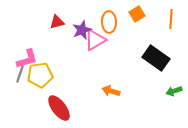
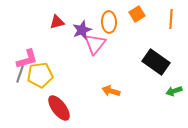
pink triangle: moved 4 px down; rotated 20 degrees counterclockwise
black rectangle: moved 4 px down
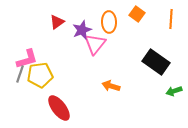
orange square: rotated 21 degrees counterclockwise
red triangle: rotated 21 degrees counterclockwise
orange arrow: moved 5 px up
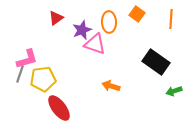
red triangle: moved 1 px left, 4 px up
pink triangle: rotated 50 degrees counterclockwise
yellow pentagon: moved 3 px right, 4 px down
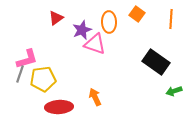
orange arrow: moved 16 px left, 11 px down; rotated 48 degrees clockwise
red ellipse: moved 1 px up; rotated 56 degrees counterclockwise
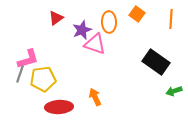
pink L-shape: moved 1 px right
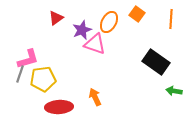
orange ellipse: rotated 30 degrees clockwise
green arrow: rotated 28 degrees clockwise
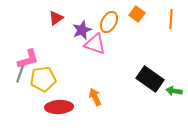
black rectangle: moved 6 px left, 17 px down
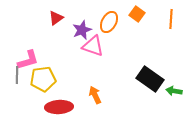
pink triangle: moved 2 px left, 2 px down
pink L-shape: moved 1 px down
gray line: moved 3 px left, 1 px down; rotated 18 degrees counterclockwise
orange arrow: moved 2 px up
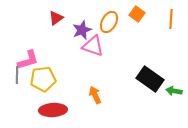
red ellipse: moved 6 px left, 3 px down
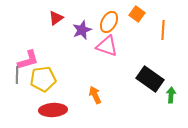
orange line: moved 8 px left, 11 px down
pink triangle: moved 14 px right
green arrow: moved 3 px left, 4 px down; rotated 84 degrees clockwise
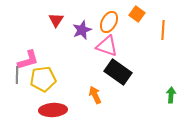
red triangle: moved 2 px down; rotated 21 degrees counterclockwise
black rectangle: moved 32 px left, 7 px up
